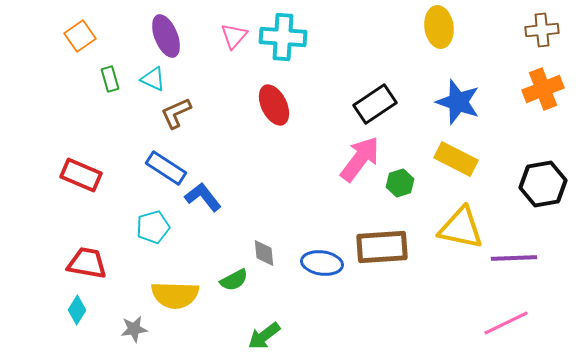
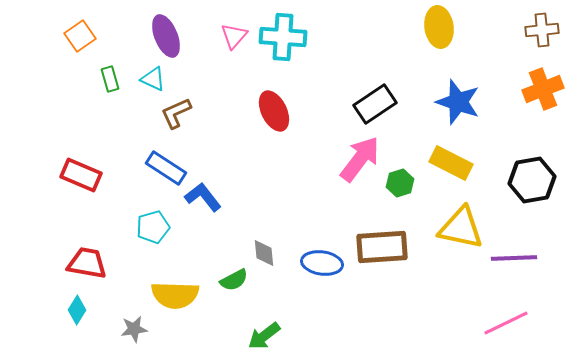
red ellipse: moved 6 px down
yellow rectangle: moved 5 px left, 4 px down
black hexagon: moved 11 px left, 4 px up
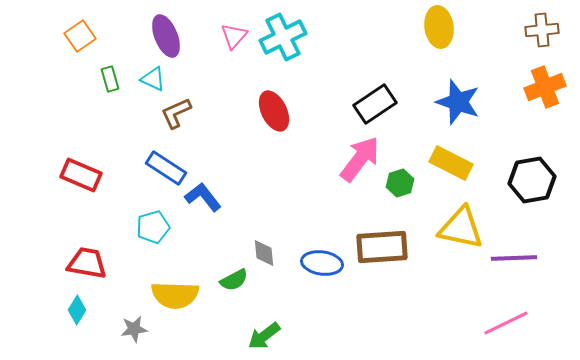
cyan cross: rotated 30 degrees counterclockwise
orange cross: moved 2 px right, 2 px up
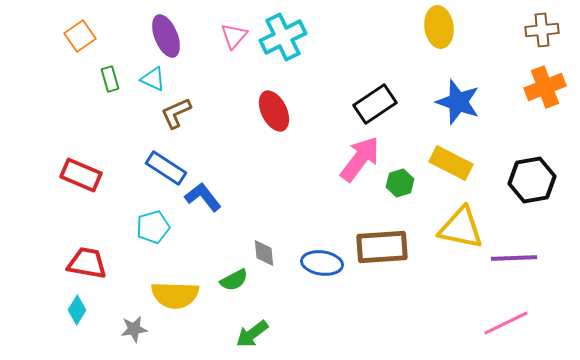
green arrow: moved 12 px left, 2 px up
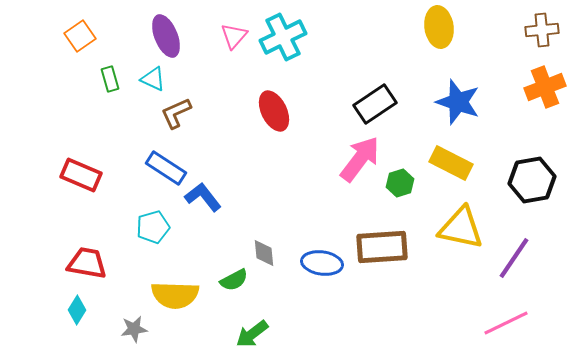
purple line: rotated 54 degrees counterclockwise
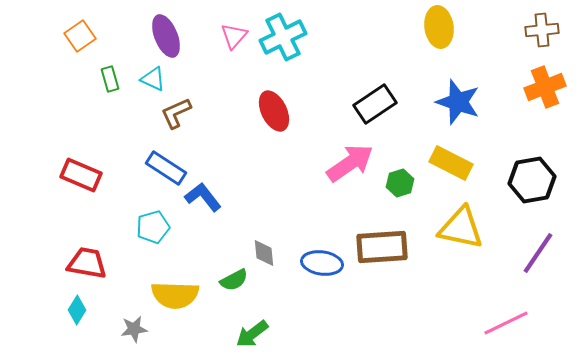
pink arrow: moved 10 px left, 4 px down; rotated 18 degrees clockwise
purple line: moved 24 px right, 5 px up
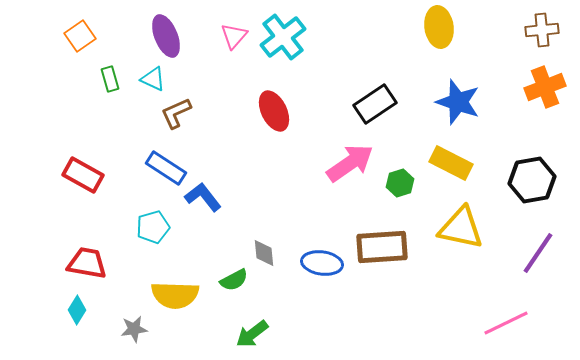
cyan cross: rotated 12 degrees counterclockwise
red rectangle: moved 2 px right; rotated 6 degrees clockwise
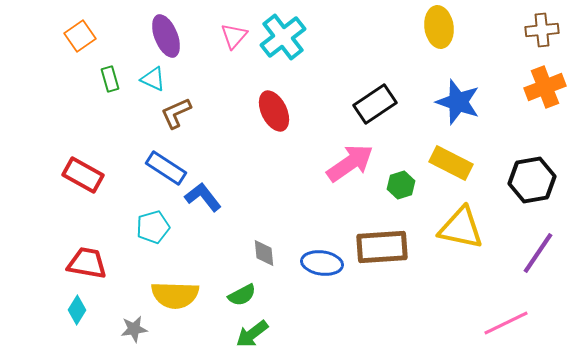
green hexagon: moved 1 px right, 2 px down
green semicircle: moved 8 px right, 15 px down
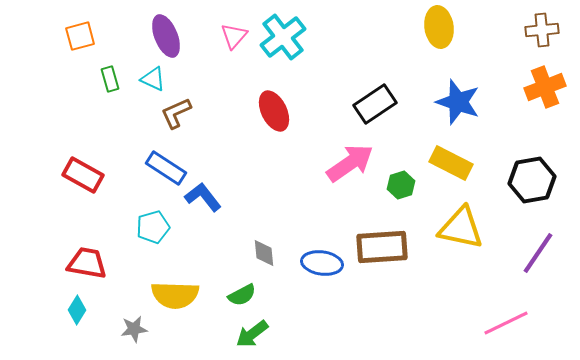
orange square: rotated 20 degrees clockwise
